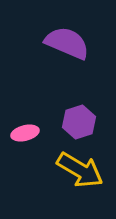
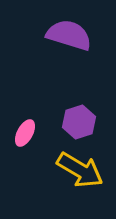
purple semicircle: moved 2 px right, 8 px up; rotated 6 degrees counterclockwise
pink ellipse: rotated 48 degrees counterclockwise
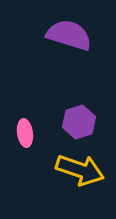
pink ellipse: rotated 36 degrees counterclockwise
yellow arrow: rotated 12 degrees counterclockwise
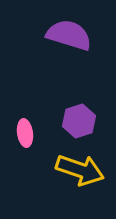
purple hexagon: moved 1 px up
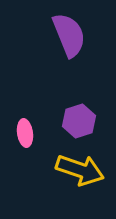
purple semicircle: rotated 51 degrees clockwise
